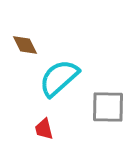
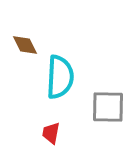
cyan semicircle: moved 1 px right, 1 px up; rotated 135 degrees clockwise
red trapezoid: moved 7 px right, 4 px down; rotated 25 degrees clockwise
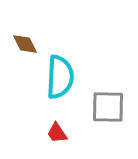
brown diamond: moved 1 px up
red trapezoid: moved 6 px right; rotated 45 degrees counterclockwise
